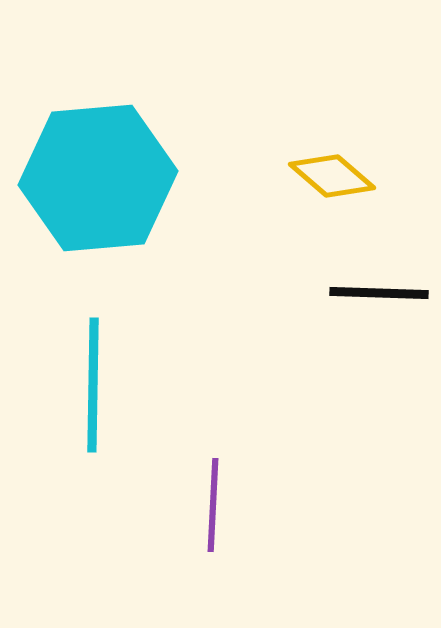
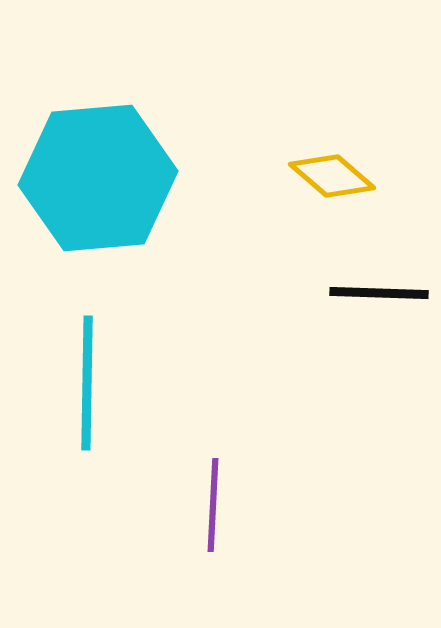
cyan line: moved 6 px left, 2 px up
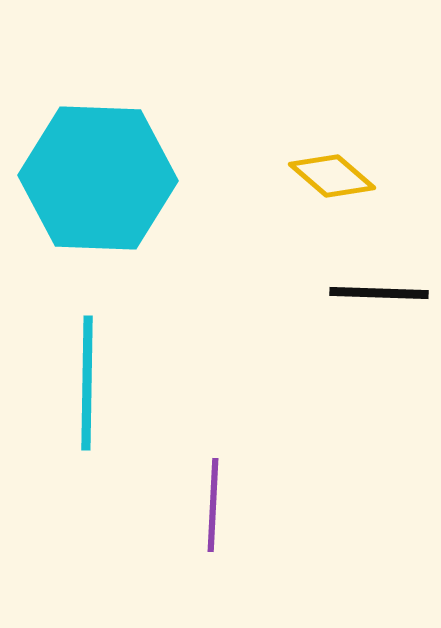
cyan hexagon: rotated 7 degrees clockwise
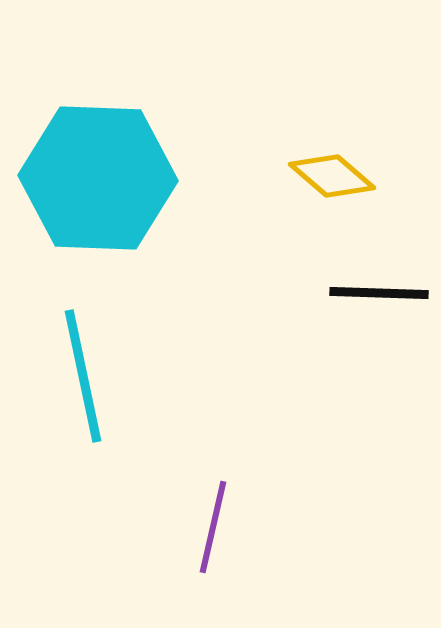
cyan line: moved 4 px left, 7 px up; rotated 13 degrees counterclockwise
purple line: moved 22 px down; rotated 10 degrees clockwise
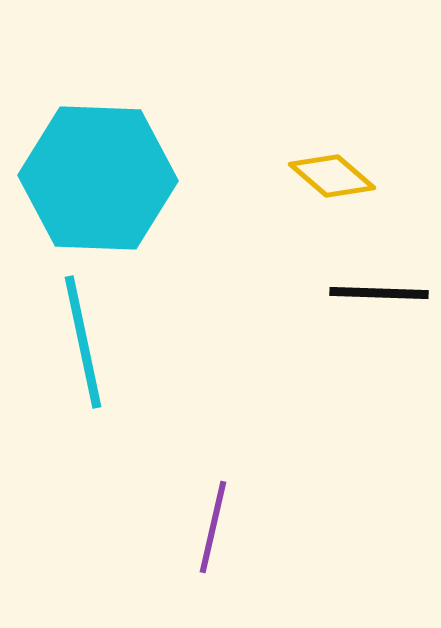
cyan line: moved 34 px up
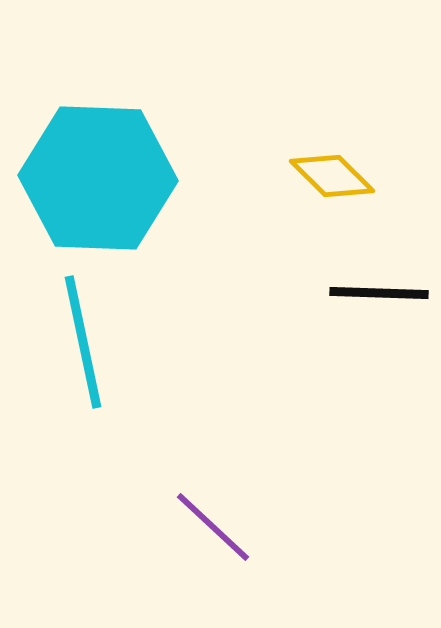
yellow diamond: rotated 4 degrees clockwise
purple line: rotated 60 degrees counterclockwise
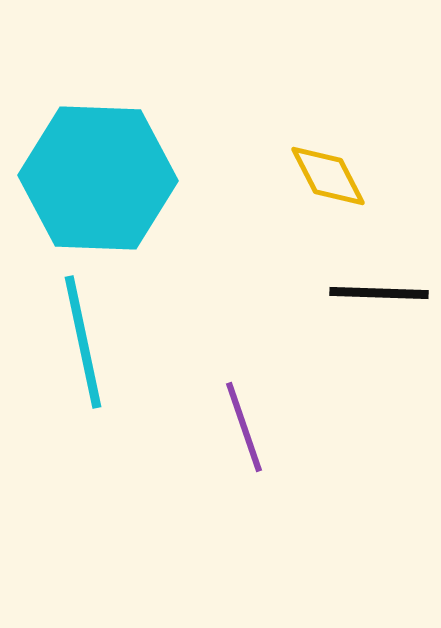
yellow diamond: moved 4 px left; rotated 18 degrees clockwise
purple line: moved 31 px right, 100 px up; rotated 28 degrees clockwise
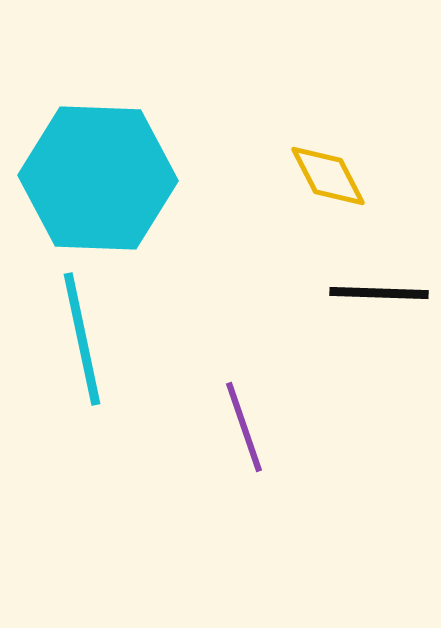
cyan line: moved 1 px left, 3 px up
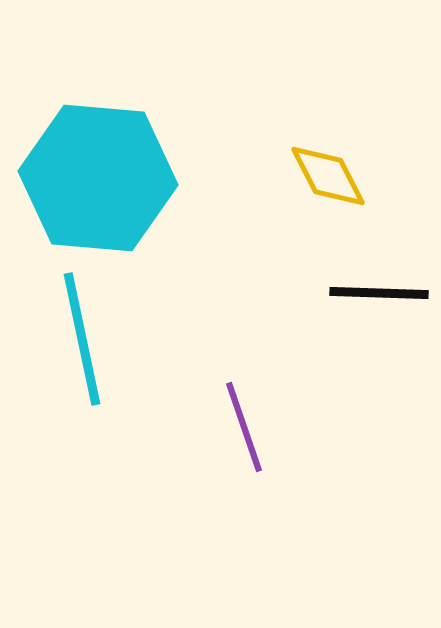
cyan hexagon: rotated 3 degrees clockwise
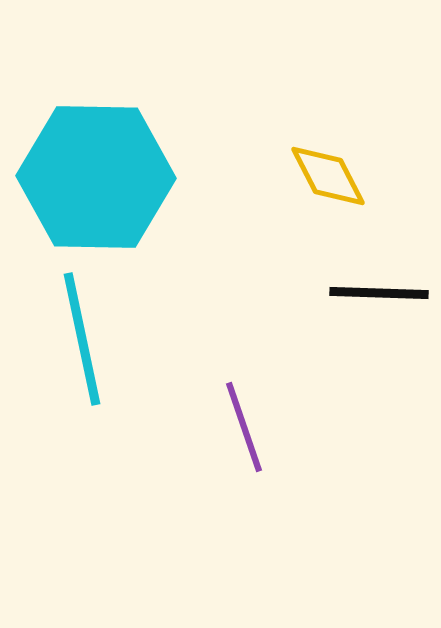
cyan hexagon: moved 2 px left, 1 px up; rotated 4 degrees counterclockwise
